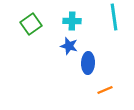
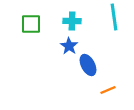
green square: rotated 35 degrees clockwise
blue star: rotated 18 degrees clockwise
blue ellipse: moved 2 px down; rotated 30 degrees counterclockwise
orange line: moved 3 px right
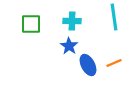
orange line: moved 6 px right, 27 px up
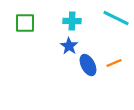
cyan line: moved 2 px right, 1 px down; rotated 56 degrees counterclockwise
green square: moved 6 px left, 1 px up
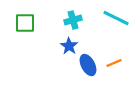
cyan cross: moved 1 px right, 1 px up; rotated 18 degrees counterclockwise
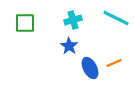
blue ellipse: moved 2 px right, 3 px down
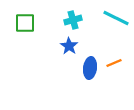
blue ellipse: rotated 35 degrees clockwise
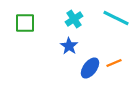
cyan cross: moved 1 px right, 1 px up; rotated 18 degrees counterclockwise
blue ellipse: rotated 30 degrees clockwise
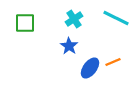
orange line: moved 1 px left, 1 px up
